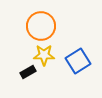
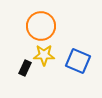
blue square: rotated 35 degrees counterclockwise
black rectangle: moved 3 px left, 4 px up; rotated 35 degrees counterclockwise
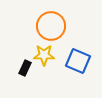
orange circle: moved 10 px right
